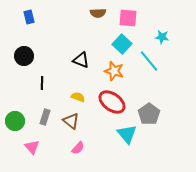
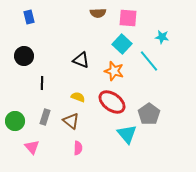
pink semicircle: rotated 40 degrees counterclockwise
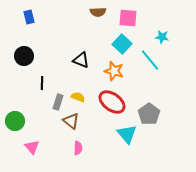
brown semicircle: moved 1 px up
cyan line: moved 1 px right, 1 px up
gray rectangle: moved 13 px right, 15 px up
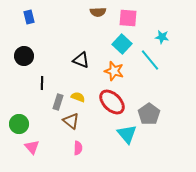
red ellipse: rotated 8 degrees clockwise
green circle: moved 4 px right, 3 px down
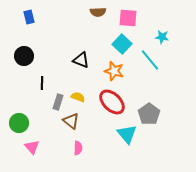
green circle: moved 1 px up
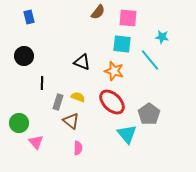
brown semicircle: rotated 49 degrees counterclockwise
cyan square: rotated 36 degrees counterclockwise
black triangle: moved 1 px right, 2 px down
pink triangle: moved 4 px right, 5 px up
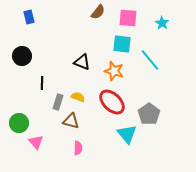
cyan star: moved 14 px up; rotated 24 degrees clockwise
black circle: moved 2 px left
brown triangle: rotated 24 degrees counterclockwise
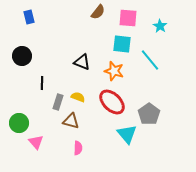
cyan star: moved 2 px left, 3 px down
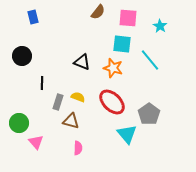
blue rectangle: moved 4 px right
orange star: moved 1 px left, 3 px up
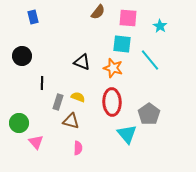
red ellipse: rotated 44 degrees clockwise
